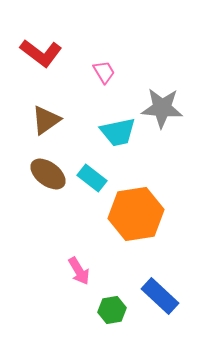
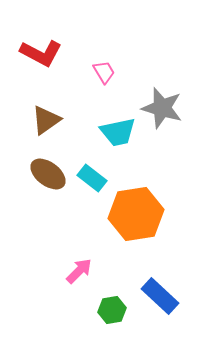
red L-shape: rotated 9 degrees counterclockwise
gray star: rotated 12 degrees clockwise
pink arrow: rotated 104 degrees counterclockwise
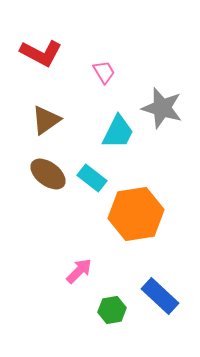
cyan trapezoid: rotated 51 degrees counterclockwise
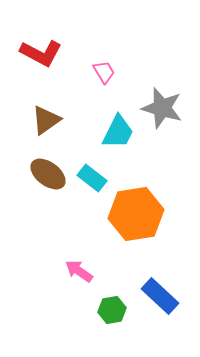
pink arrow: rotated 100 degrees counterclockwise
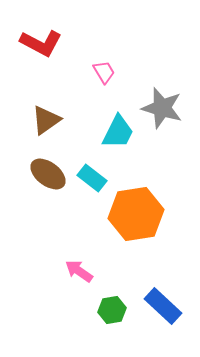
red L-shape: moved 10 px up
blue rectangle: moved 3 px right, 10 px down
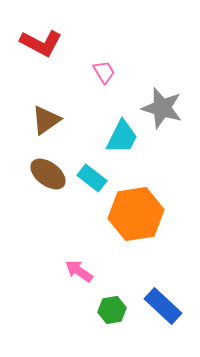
cyan trapezoid: moved 4 px right, 5 px down
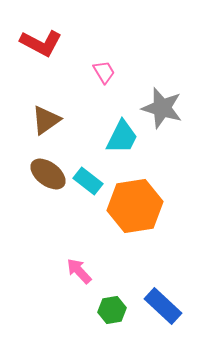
cyan rectangle: moved 4 px left, 3 px down
orange hexagon: moved 1 px left, 8 px up
pink arrow: rotated 12 degrees clockwise
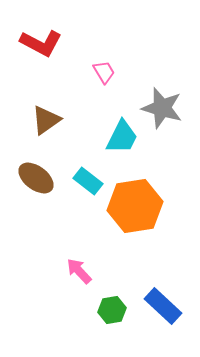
brown ellipse: moved 12 px left, 4 px down
